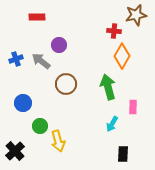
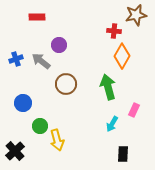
pink rectangle: moved 1 px right, 3 px down; rotated 24 degrees clockwise
yellow arrow: moved 1 px left, 1 px up
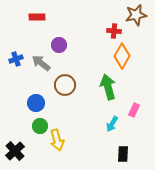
gray arrow: moved 2 px down
brown circle: moved 1 px left, 1 px down
blue circle: moved 13 px right
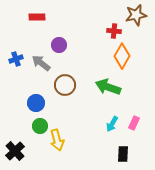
green arrow: rotated 55 degrees counterclockwise
pink rectangle: moved 13 px down
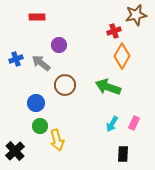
red cross: rotated 24 degrees counterclockwise
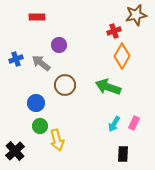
cyan arrow: moved 2 px right
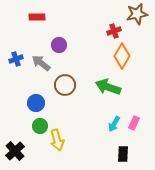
brown star: moved 1 px right, 1 px up
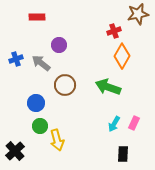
brown star: moved 1 px right
